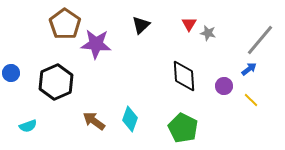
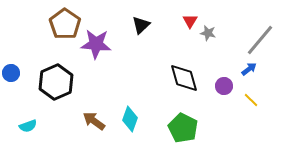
red triangle: moved 1 px right, 3 px up
black diamond: moved 2 px down; rotated 12 degrees counterclockwise
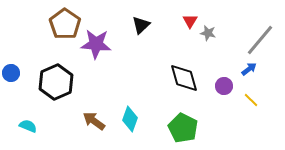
cyan semicircle: rotated 138 degrees counterclockwise
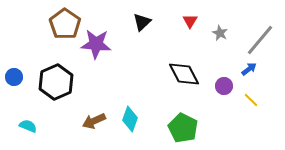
black triangle: moved 1 px right, 3 px up
gray star: moved 12 px right; rotated 14 degrees clockwise
blue circle: moved 3 px right, 4 px down
black diamond: moved 4 px up; rotated 12 degrees counterclockwise
brown arrow: rotated 60 degrees counterclockwise
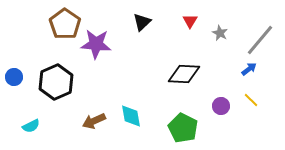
black diamond: rotated 60 degrees counterclockwise
purple circle: moved 3 px left, 20 px down
cyan diamond: moved 1 px right, 3 px up; rotated 30 degrees counterclockwise
cyan semicircle: moved 3 px right; rotated 132 degrees clockwise
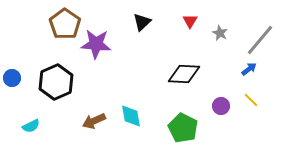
blue circle: moved 2 px left, 1 px down
